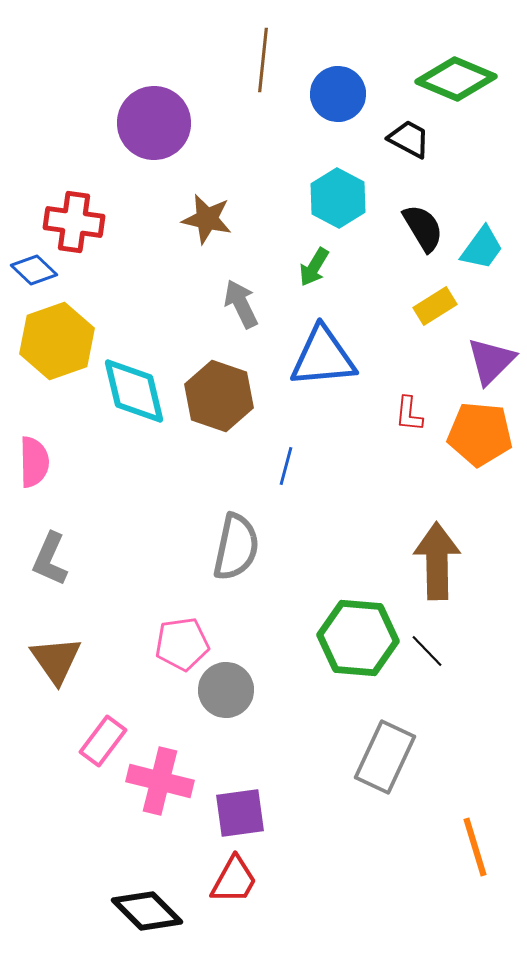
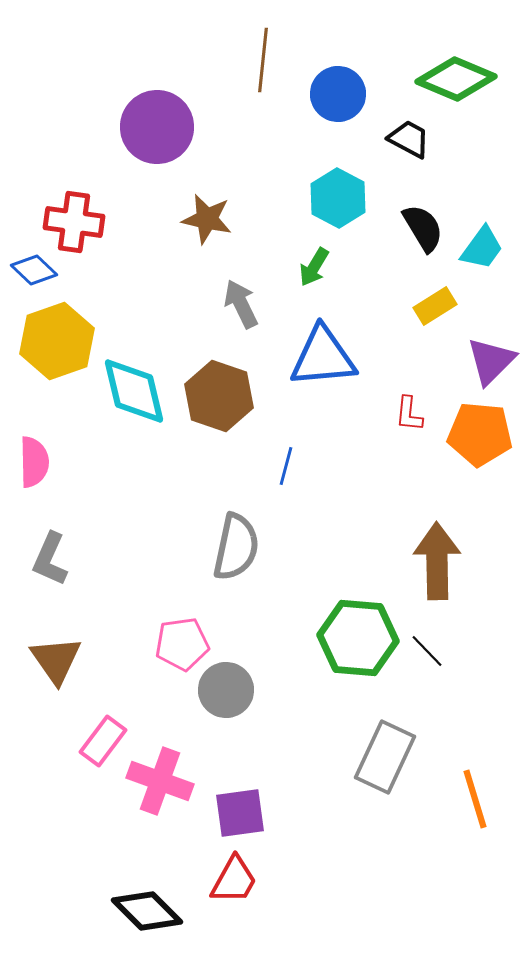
purple circle: moved 3 px right, 4 px down
pink cross: rotated 6 degrees clockwise
orange line: moved 48 px up
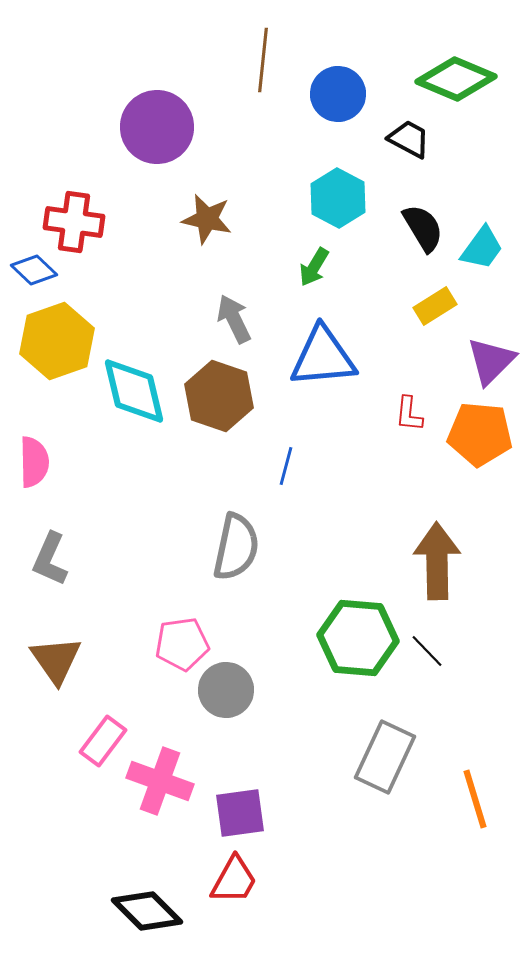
gray arrow: moved 7 px left, 15 px down
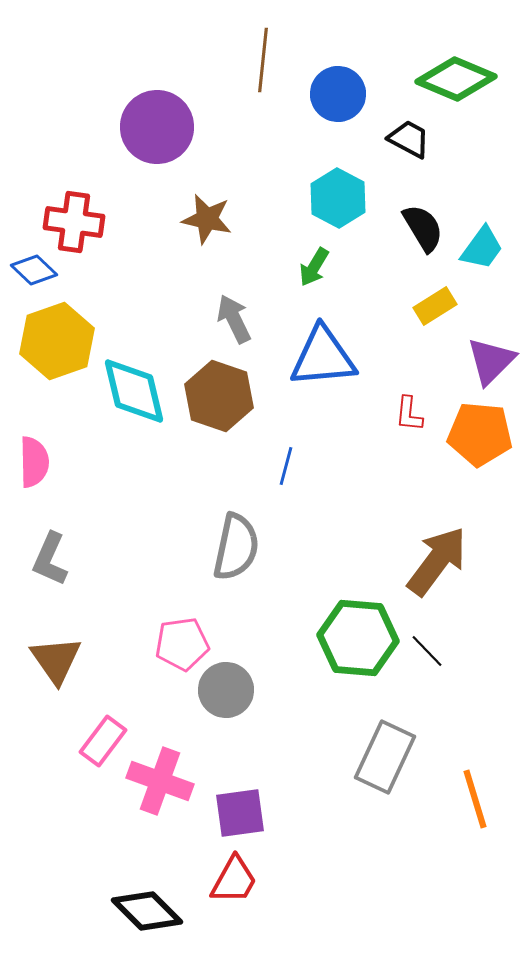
brown arrow: rotated 38 degrees clockwise
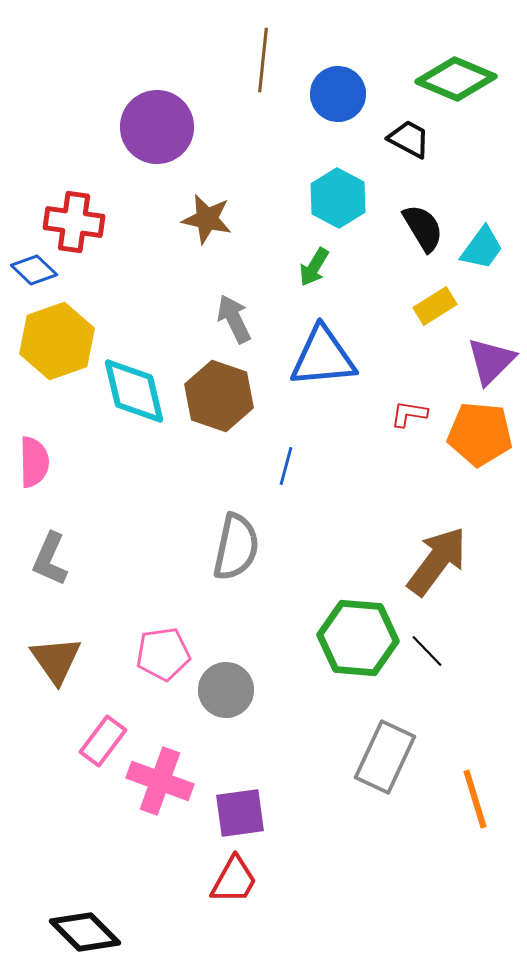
red L-shape: rotated 93 degrees clockwise
pink pentagon: moved 19 px left, 10 px down
black diamond: moved 62 px left, 21 px down
